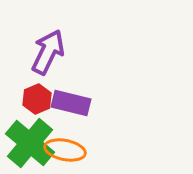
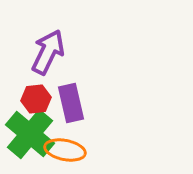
red hexagon: moved 1 px left; rotated 16 degrees clockwise
purple rectangle: rotated 63 degrees clockwise
green cross: moved 9 px up
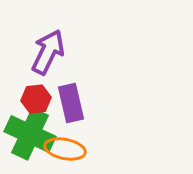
green cross: rotated 15 degrees counterclockwise
orange ellipse: moved 1 px up
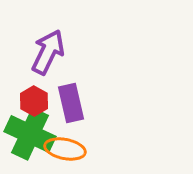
red hexagon: moved 2 px left, 2 px down; rotated 24 degrees counterclockwise
